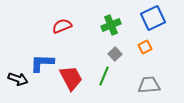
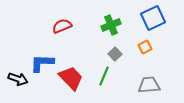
red trapezoid: rotated 16 degrees counterclockwise
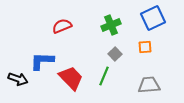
orange square: rotated 24 degrees clockwise
blue L-shape: moved 2 px up
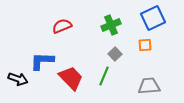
orange square: moved 2 px up
gray trapezoid: moved 1 px down
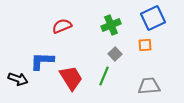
red trapezoid: rotated 12 degrees clockwise
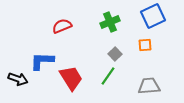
blue square: moved 2 px up
green cross: moved 1 px left, 3 px up
green line: moved 4 px right; rotated 12 degrees clockwise
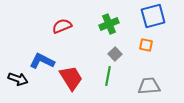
blue square: rotated 10 degrees clockwise
green cross: moved 1 px left, 2 px down
orange square: moved 1 px right; rotated 16 degrees clockwise
blue L-shape: rotated 25 degrees clockwise
green line: rotated 24 degrees counterclockwise
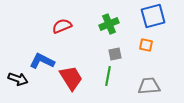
gray square: rotated 32 degrees clockwise
